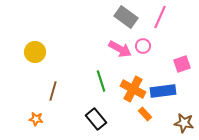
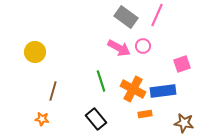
pink line: moved 3 px left, 2 px up
pink arrow: moved 1 px left, 1 px up
orange rectangle: rotated 56 degrees counterclockwise
orange star: moved 6 px right
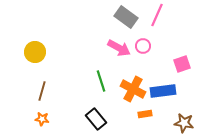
brown line: moved 11 px left
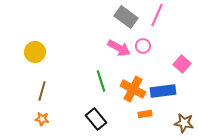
pink square: rotated 30 degrees counterclockwise
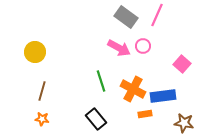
blue rectangle: moved 5 px down
